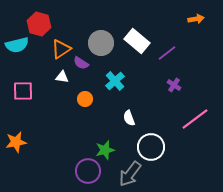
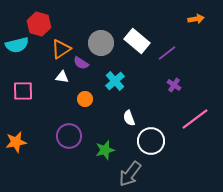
white circle: moved 6 px up
purple circle: moved 19 px left, 35 px up
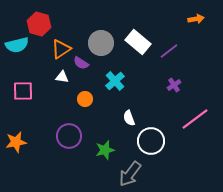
white rectangle: moved 1 px right, 1 px down
purple line: moved 2 px right, 2 px up
purple cross: rotated 24 degrees clockwise
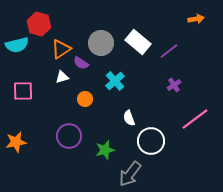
white triangle: rotated 24 degrees counterclockwise
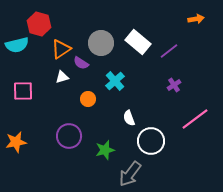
orange circle: moved 3 px right
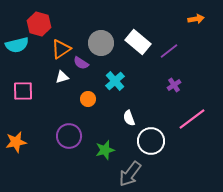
pink line: moved 3 px left
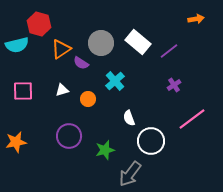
white triangle: moved 13 px down
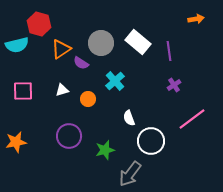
purple line: rotated 60 degrees counterclockwise
